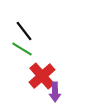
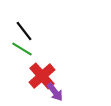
purple arrow: rotated 36 degrees counterclockwise
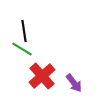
black line: rotated 30 degrees clockwise
purple arrow: moved 19 px right, 9 px up
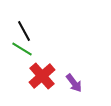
black line: rotated 20 degrees counterclockwise
